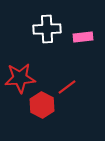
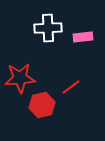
white cross: moved 1 px right, 1 px up
red line: moved 4 px right
red hexagon: rotated 20 degrees clockwise
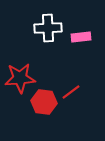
pink rectangle: moved 2 px left
red line: moved 5 px down
red hexagon: moved 2 px right, 3 px up; rotated 20 degrees clockwise
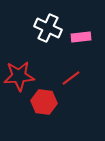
white cross: rotated 28 degrees clockwise
red star: moved 1 px left, 2 px up
red line: moved 14 px up
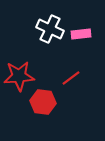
white cross: moved 2 px right, 1 px down
pink rectangle: moved 3 px up
red hexagon: moved 1 px left
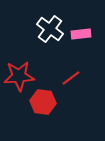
white cross: rotated 12 degrees clockwise
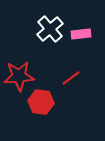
white cross: rotated 12 degrees clockwise
red hexagon: moved 2 px left
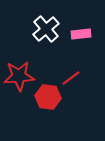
white cross: moved 4 px left
red hexagon: moved 7 px right, 5 px up
